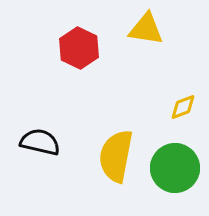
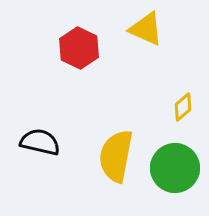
yellow triangle: rotated 15 degrees clockwise
yellow diamond: rotated 20 degrees counterclockwise
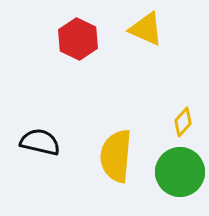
red hexagon: moved 1 px left, 9 px up
yellow diamond: moved 15 px down; rotated 8 degrees counterclockwise
yellow semicircle: rotated 6 degrees counterclockwise
green circle: moved 5 px right, 4 px down
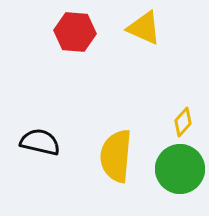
yellow triangle: moved 2 px left, 1 px up
red hexagon: moved 3 px left, 7 px up; rotated 21 degrees counterclockwise
green circle: moved 3 px up
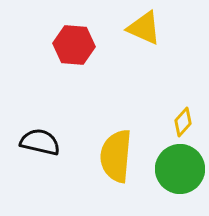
red hexagon: moved 1 px left, 13 px down
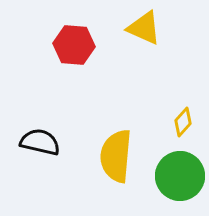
green circle: moved 7 px down
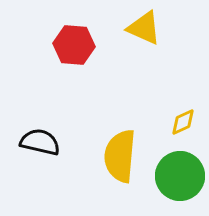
yellow diamond: rotated 24 degrees clockwise
yellow semicircle: moved 4 px right
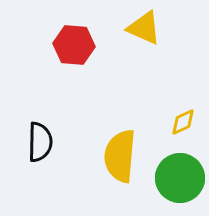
black semicircle: rotated 78 degrees clockwise
green circle: moved 2 px down
